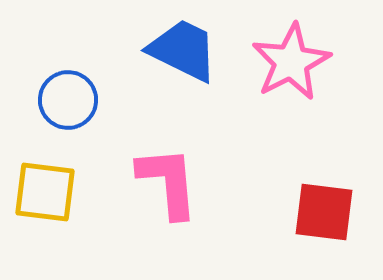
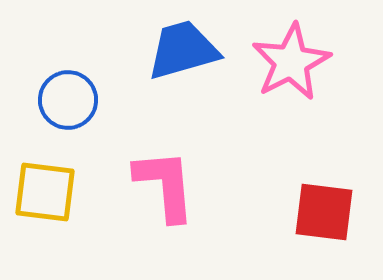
blue trapezoid: rotated 42 degrees counterclockwise
pink L-shape: moved 3 px left, 3 px down
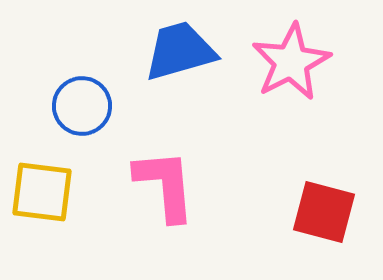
blue trapezoid: moved 3 px left, 1 px down
blue circle: moved 14 px right, 6 px down
yellow square: moved 3 px left
red square: rotated 8 degrees clockwise
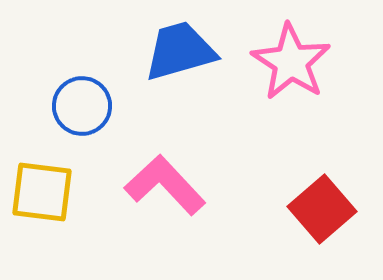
pink star: rotated 12 degrees counterclockwise
pink L-shape: rotated 38 degrees counterclockwise
red square: moved 2 px left, 3 px up; rotated 34 degrees clockwise
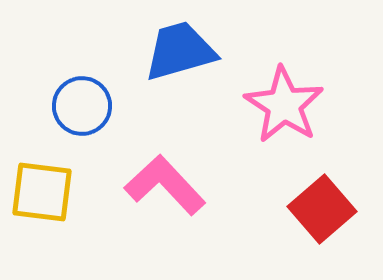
pink star: moved 7 px left, 43 px down
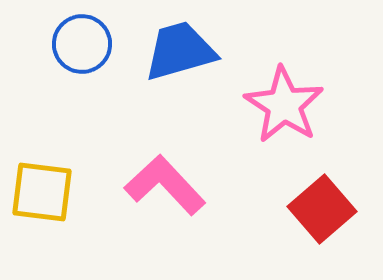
blue circle: moved 62 px up
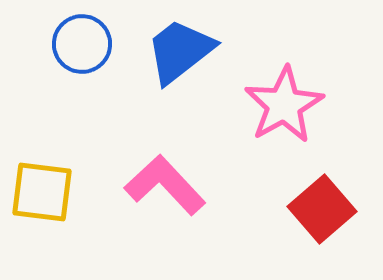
blue trapezoid: rotated 22 degrees counterclockwise
pink star: rotated 10 degrees clockwise
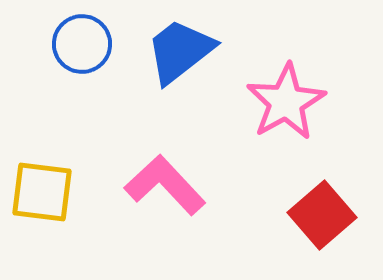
pink star: moved 2 px right, 3 px up
red square: moved 6 px down
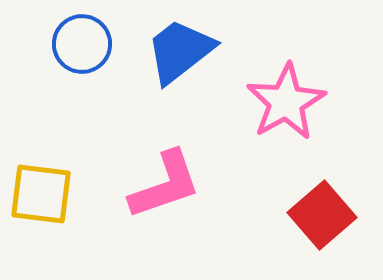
pink L-shape: rotated 114 degrees clockwise
yellow square: moved 1 px left, 2 px down
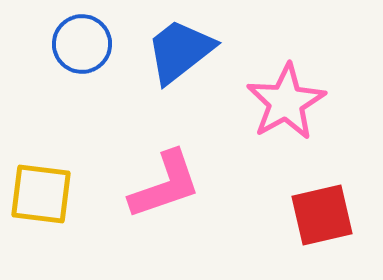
red square: rotated 28 degrees clockwise
